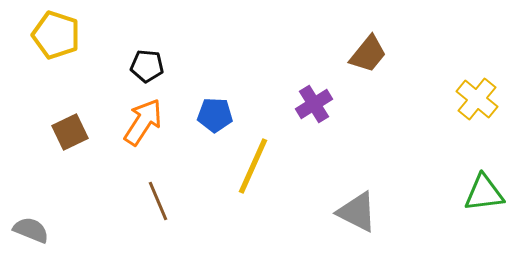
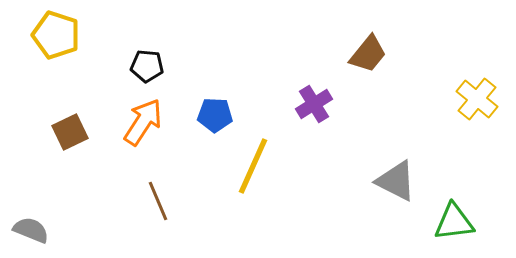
green triangle: moved 30 px left, 29 px down
gray triangle: moved 39 px right, 31 px up
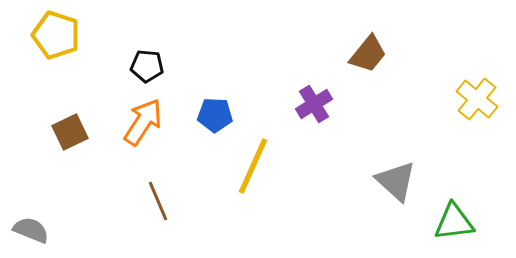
gray triangle: rotated 15 degrees clockwise
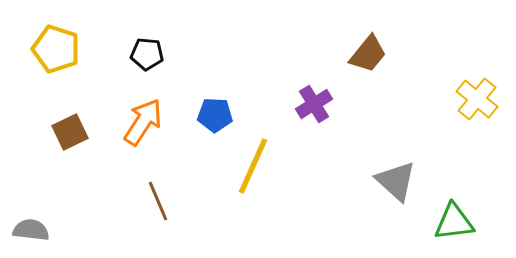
yellow pentagon: moved 14 px down
black pentagon: moved 12 px up
gray semicircle: rotated 15 degrees counterclockwise
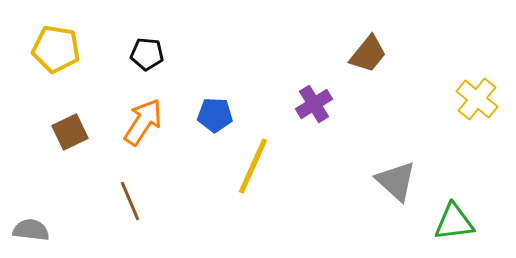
yellow pentagon: rotated 9 degrees counterclockwise
brown line: moved 28 px left
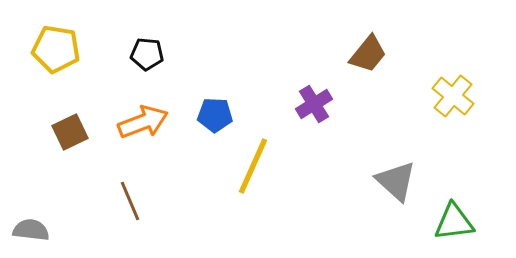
yellow cross: moved 24 px left, 3 px up
orange arrow: rotated 36 degrees clockwise
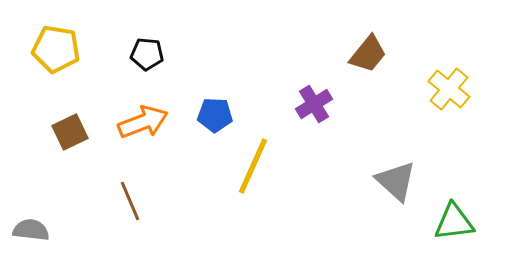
yellow cross: moved 4 px left, 7 px up
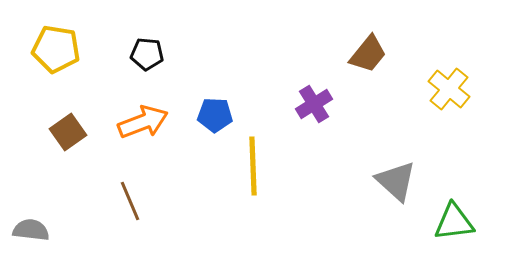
brown square: moved 2 px left; rotated 9 degrees counterclockwise
yellow line: rotated 26 degrees counterclockwise
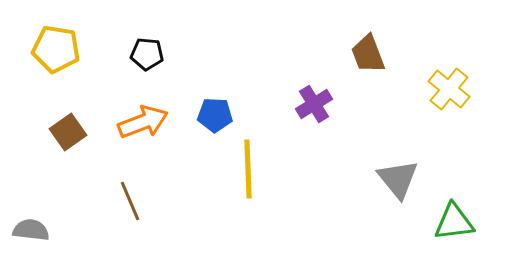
brown trapezoid: rotated 120 degrees clockwise
yellow line: moved 5 px left, 3 px down
gray triangle: moved 2 px right, 2 px up; rotated 9 degrees clockwise
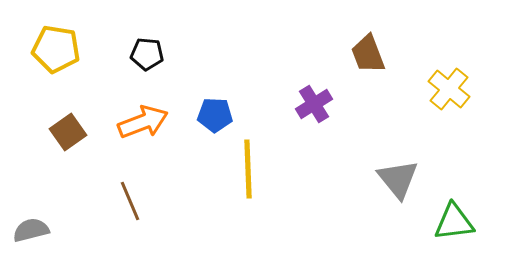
gray semicircle: rotated 21 degrees counterclockwise
